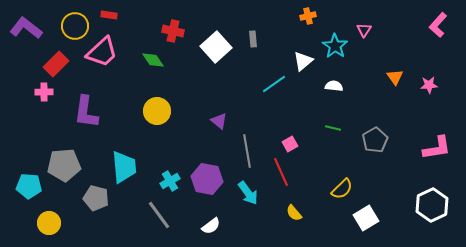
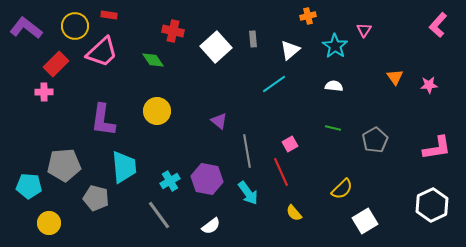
white triangle at (303, 61): moved 13 px left, 11 px up
purple L-shape at (86, 112): moved 17 px right, 8 px down
white square at (366, 218): moved 1 px left, 3 px down
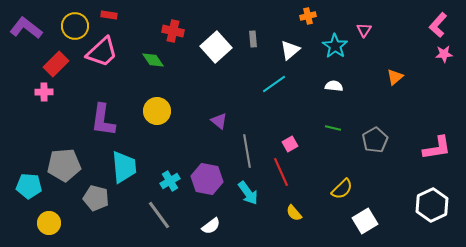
orange triangle at (395, 77): rotated 24 degrees clockwise
pink star at (429, 85): moved 15 px right, 31 px up
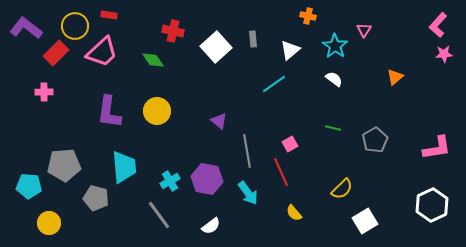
orange cross at (308, 16): rotated 28 degrees clockwise
red rectangle at (56, 64): moved 11 px up
white semicircle at (334, 86): moved 7 px up; rotated 30 degrees clockwise
purple L-shape at (103, 120): moved 6 px right, 8 px up
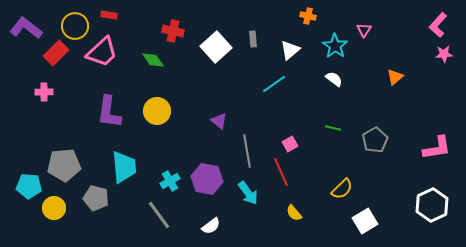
yellow circle at (49, 223): moved 5 px right, 15 px up
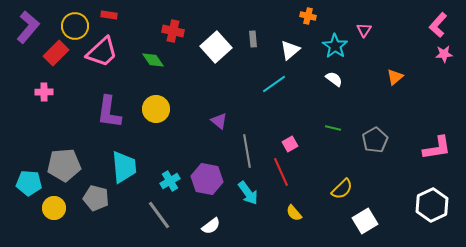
purple L-shape at (26, 28): moved 2 px right, 1 px up; rotated 92 degrees clockwise
yellow circle at (157, 111): moved 1 px left, 2 px up
cyan pentagon at (29, 186): moved 3 px up
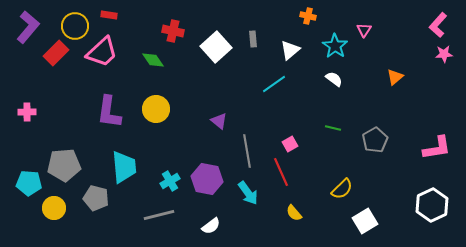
pink cross at (44, 92): moved 17 px left, 20 px down
gray line at (159, 215): rotated 68 degrees counterclockwise
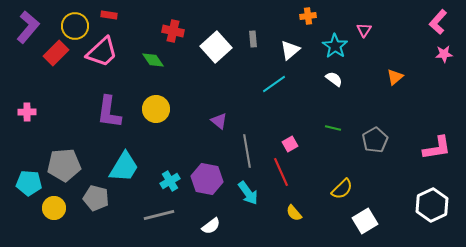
orange cross at (308, 16): rotated 21 degrees counterclockwise
pink L-shape at (438, 25): moved 3 px up
cyan trapezoid at (124, 167): rotated 36 degrees clockwise
